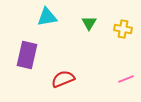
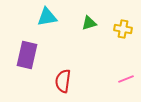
green triangle: rotated 42 degrees clockwise
red semicircle: moved 2 px down; rotated 60 degrees counterclockwise
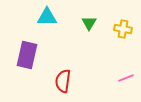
cyan triangle: rotated 10 degrees clockwise
green triangle: rotated 42 degrees counterclockwise
pink line: moved 1 px up
